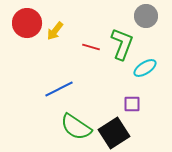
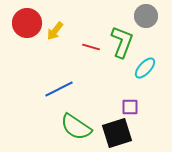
green L-shape: moved 2 px up
cyan ellipse: rotated 15 degrees counterclockwise
purple square: moved 2 px left, 3 px down
black square: moved 3 px right; rotated 16 degrees clockwise
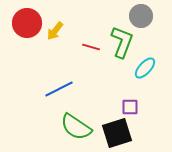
gray circle: moved 5 px left
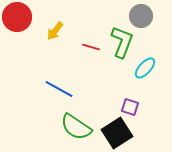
red circle: moved 10 px left, 6 px up
blue line: rotated 56 degrees clockwise
purple square: rotated 18 degrees clockwise
black square: rotated 16 degrees counterclockwise
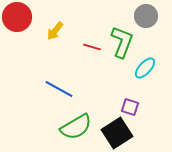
gray circle: moved 5 px right
red line: moved 1 px right
green semicircle: rotated 64 degrees counterclockwise
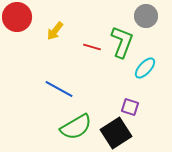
black square: moved 1 px left
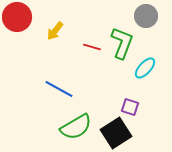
green L-shape: moved 1 px down
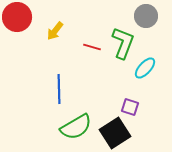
green L-shape: moved 1 px right
blue line: rotated 60 degrees clockwise
black square: moved 1 px left
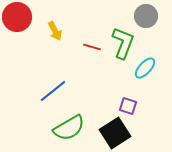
yellow arrow: rotated 66 degrees counterclockwise
blue line: moved 6 px left, 2 px down; rotated 52 degrees clockwise
purple square: moved 2 px left, 1 px up
green semicircle: moved 7 px left, 1 px down
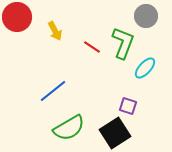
red line: rotated 18 degrees clockwise
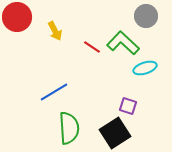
green L-shape: rotated 68 degrees counterclockwise
cyan ellipse: rotated 30 degrees clockwise
blue line: moved 1 px right, 1 px down; rotated 8 degrees clockwise
green semicircle: rotated 64 degrees counterclockwise
